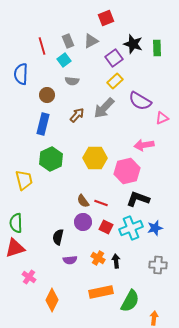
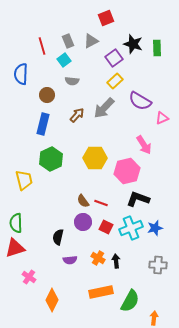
pink arrow at (144, 145): rotated 114 degrees counterclockwise
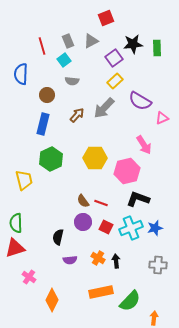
black star at (133, 44): rotated 24 degrees counterclockwise
green semicircle at (130, 301): rotated 15 degrees clockwise
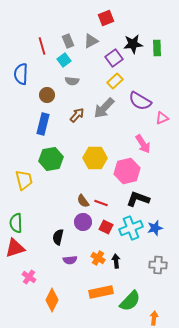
pink arrow at (144, 145): moved 1 px left, 1 px up
green hexagon at (51, 159): rotated 15 degrees clockwise
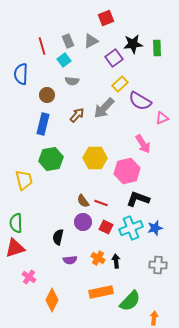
yellow rectangle at (115, 81): moved 5 px right, 3 px down
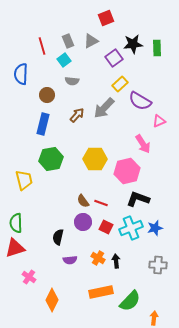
pink triangle at (162, 118): moved 3 px left, 3 px down
yellow hexagon at (95, 158): moved 1 px down
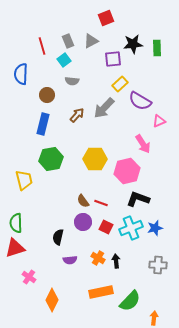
purple square at (114, 58): moved 1 px left, 1 px down; rotated 30 degrees clockwise
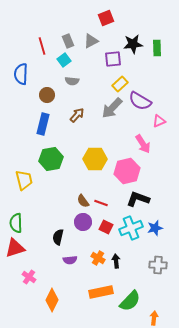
gray arrow at (104, 108): moved 8 px right
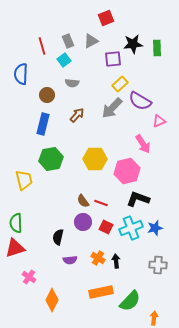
gray semicircle at (72, 81): moved 2 px down
